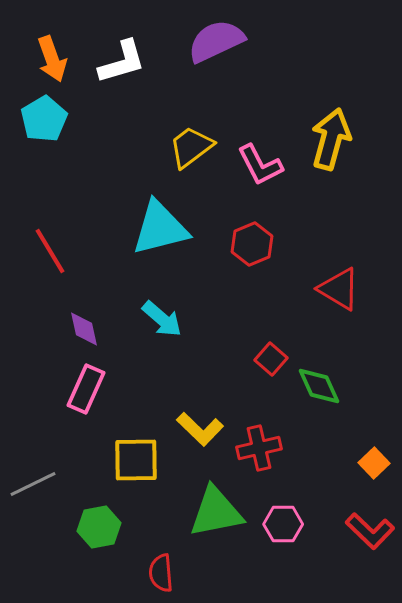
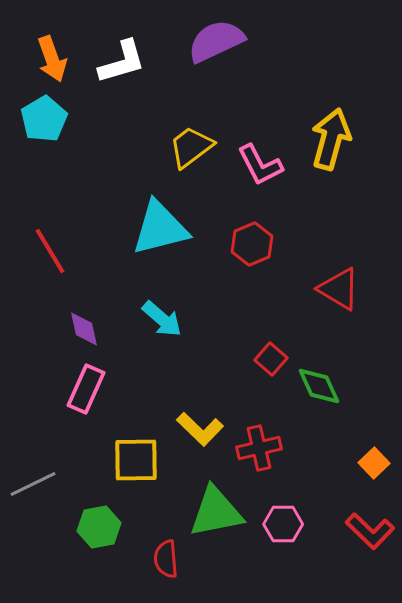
red semicircle: moved 5 px right, 14 px up
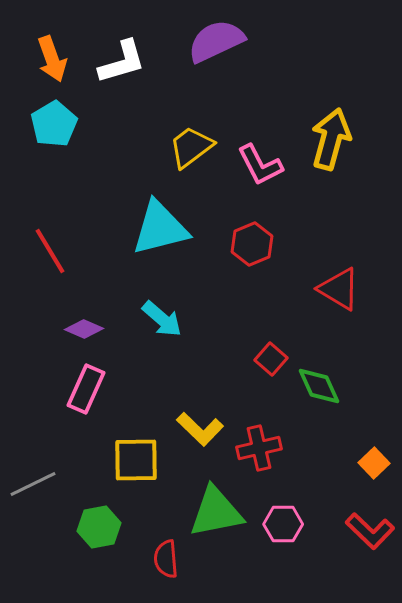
cyan pentagon: moved 10 px right, 5 px down
purple diamond: rotated 54 degrees counterclockwise
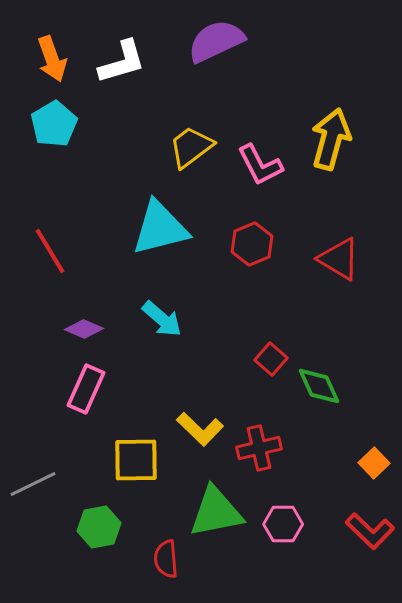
red triangle: moved 30 px up
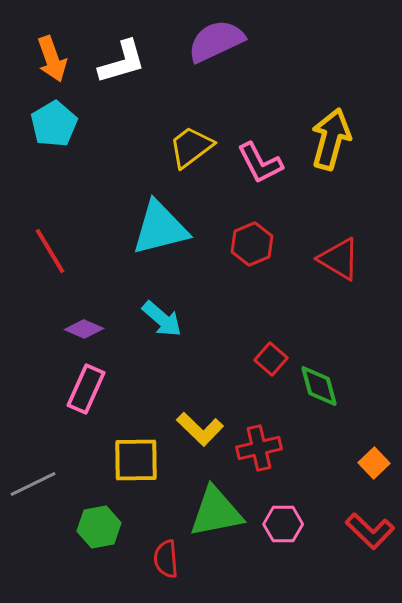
pink L-shape: moved 2 px up
green diamond: rotated 9 degrees clockwise
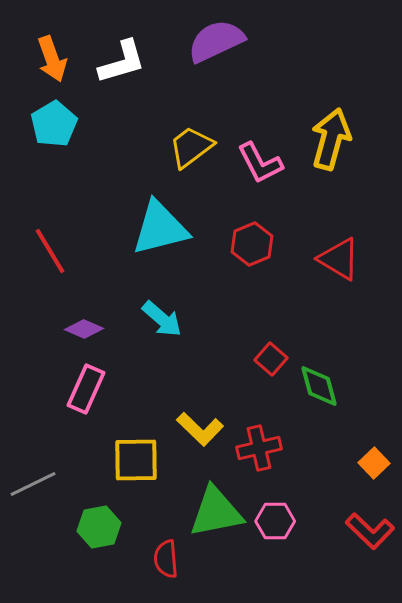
pink hexagon: moved 8 px left, 3 px up
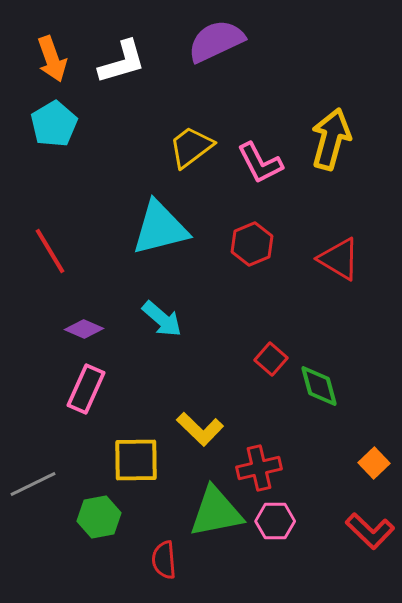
red cross: moved 20 px down
green hexagon: moved 10 px up
red semicircle: moved 2 px left, 1 px down
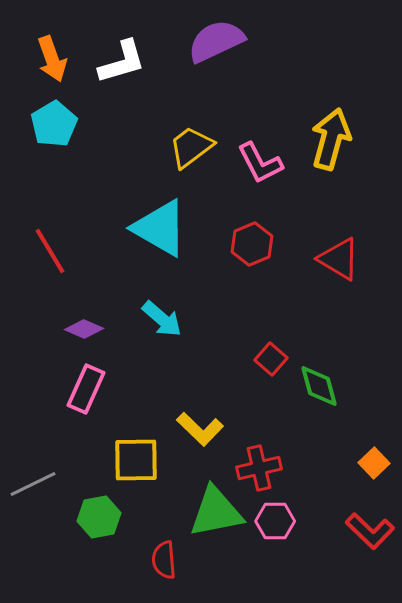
cyan triangle: rotated 44 degrees clockwise
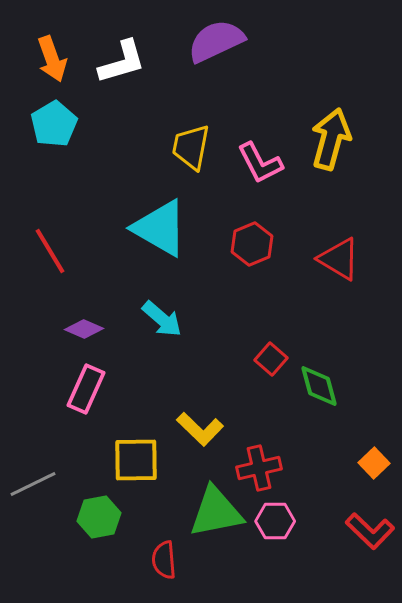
yellow trapezoid: rotated 42 degrees counterclockwise
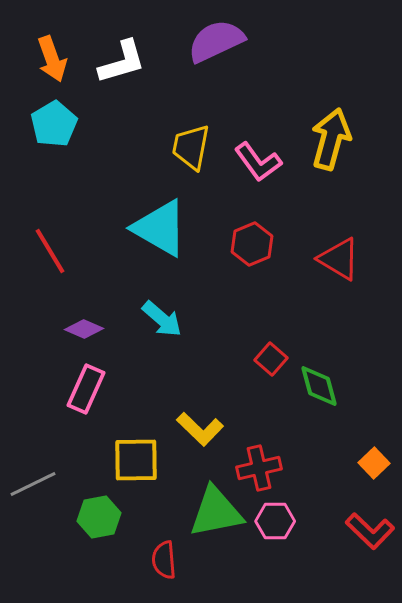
pink L-shape: moved 2 px left, 1 px up; rotated 9 degrees counterclockwise
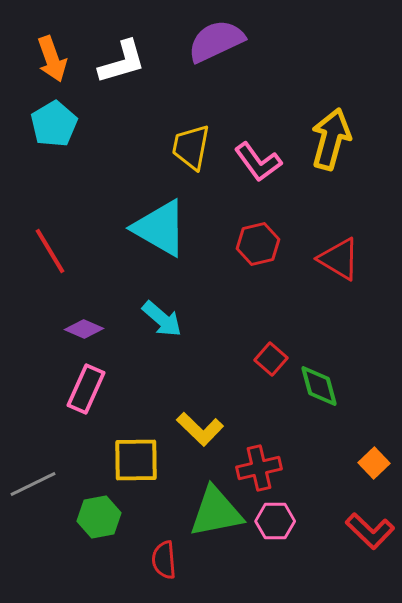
red hexagon: moved 6 px right; rotated 9 degrees clockwise
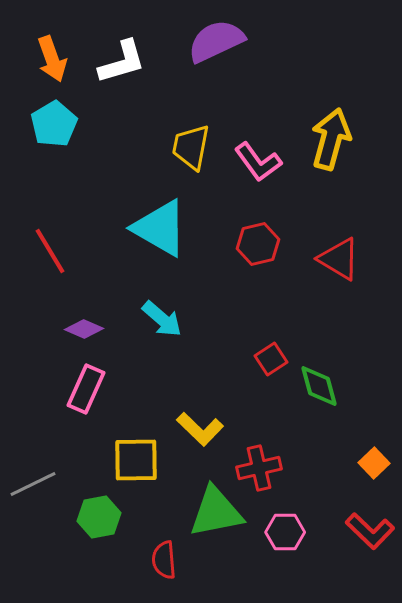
red square: rotated 16 degrees clockwise
pink hexagon: moved 10 px right, 11 px down
